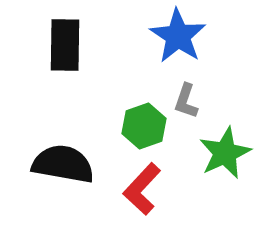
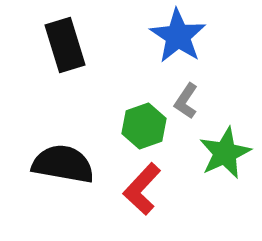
black rectangle: rotated 18 degrees counterclockwise
gray L-shape: rotated 15 degrees clockwise
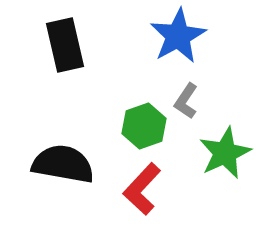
blue star: rotated 10 degrees clockwise
black rectangle: rotated 4 degrees clockwise
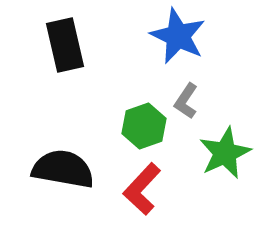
blue star: rotated 18 degrees counterclockwise
black semicircle: moved 5 px down
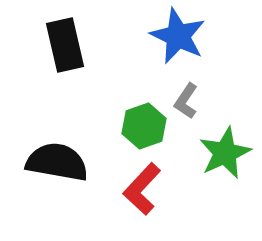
black semicircle: moved 6 px left, 7 px up
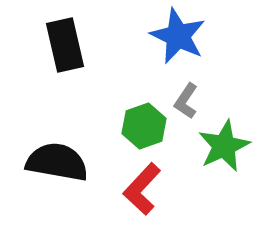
green star: moved 1 px left, 7 px up
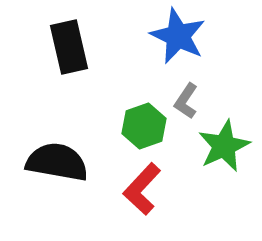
black rectangle: moved 4 px right, 2 px down
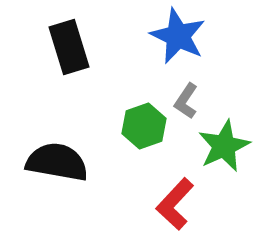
black rectangle: rotated 4 degrees counterclockwise
red L-shape: moved 33 px right, 15 px down
